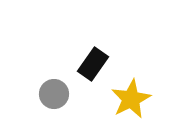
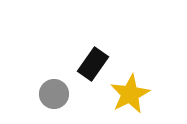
yellow star: moved 1 px left, 5 px up
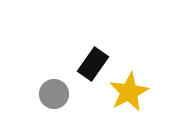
yellow star: moved 1 px left, 2 px up
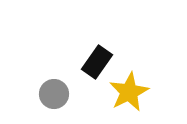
black rectangle: moved 4 px right, 2 px up
